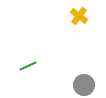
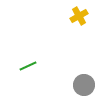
yellow cross: rotated 24 degrees clockwise
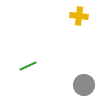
yellow cross: rotated 36 degrees clockwise
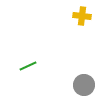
yellow cross: moved 3 px right
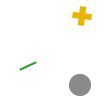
gray circle: moved 4 px left
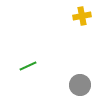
yellow cross: rotated 18 degrees counterclockwise
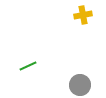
yellow cross: moved 1 px right, 1 px up
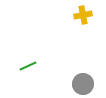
gray circle: moved 3 px right, 1 px up
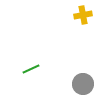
green line: moved 3 px right, 3 px down
